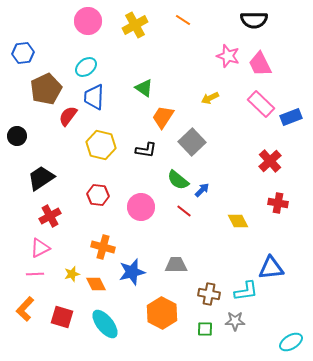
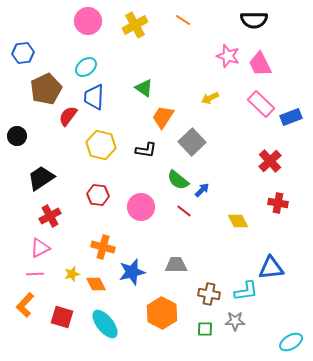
orange L-shape at (25, 309): moved 4 px up
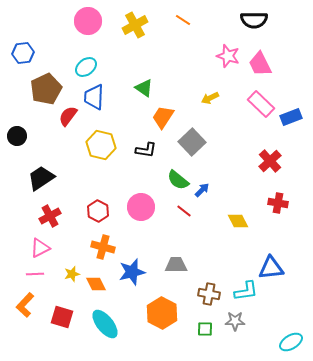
red hexagon at (98, 195): moved 16 px down; rotated 20 degrees clockwise
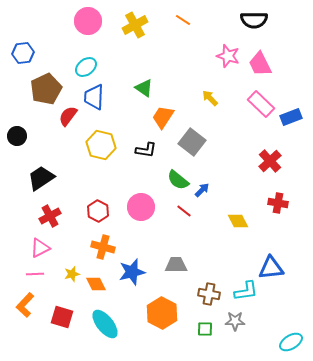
yellow arrow at (210, 98): rotated 72 degrees clockwise
gray square at (192, 142): rotated 8 degrees counterclockwise
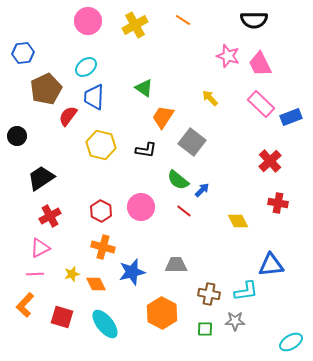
red hexagon at (98, 211): moved 3 px right
blue triangle at (271, 268): moved 3 px up
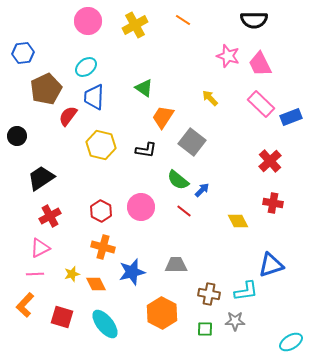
red cross at (278, 203): moved 5 px left
blue triangle at (271, 265): rotated 12 degrees counterclockwise
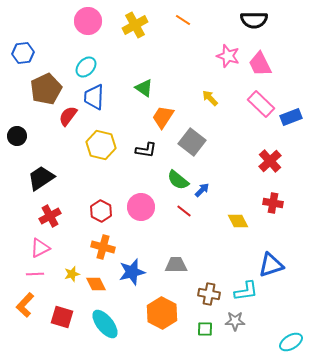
cyan ellipse at (86, 67): rotated 10 degrees counterclockwise
